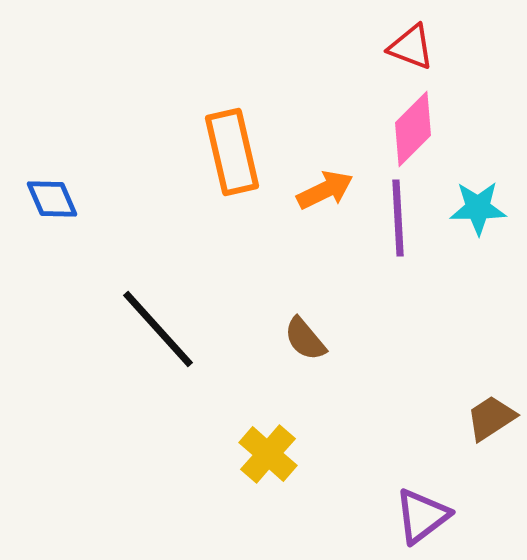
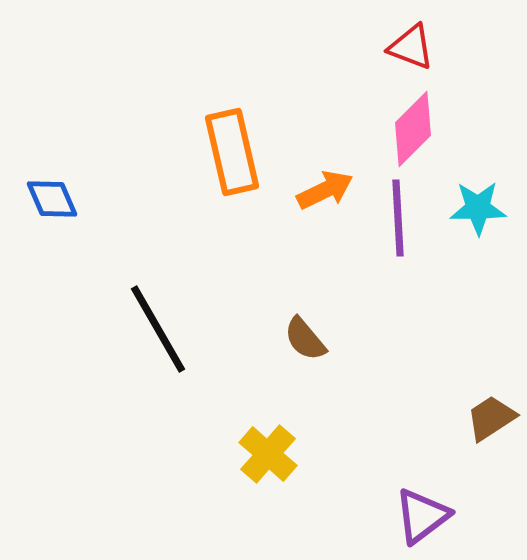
black line: rotated 12 degrees clockwise
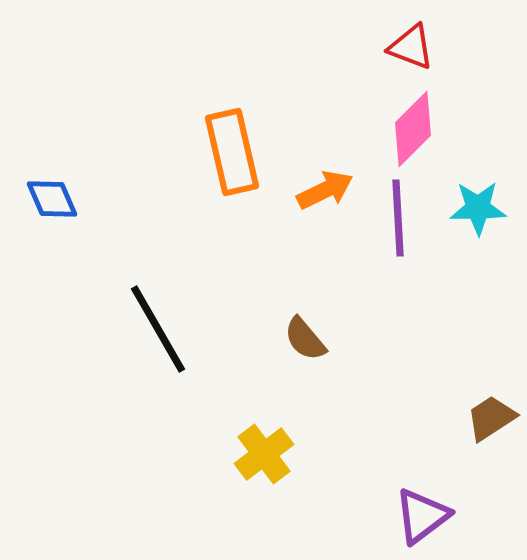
yellow cross: moved 4 px left; rotated 12 degrees clockwise
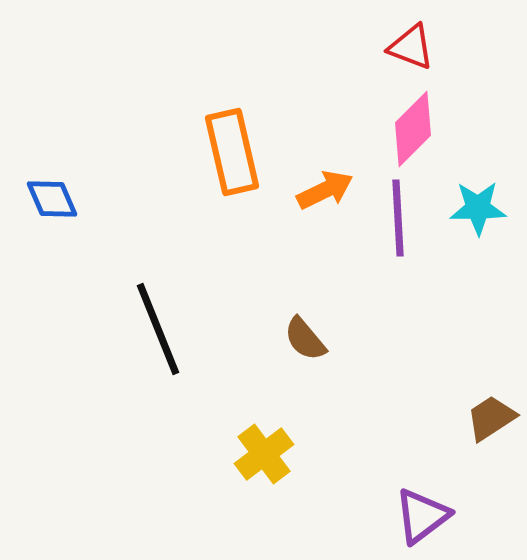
black line: rotated 8 degrees clockwise
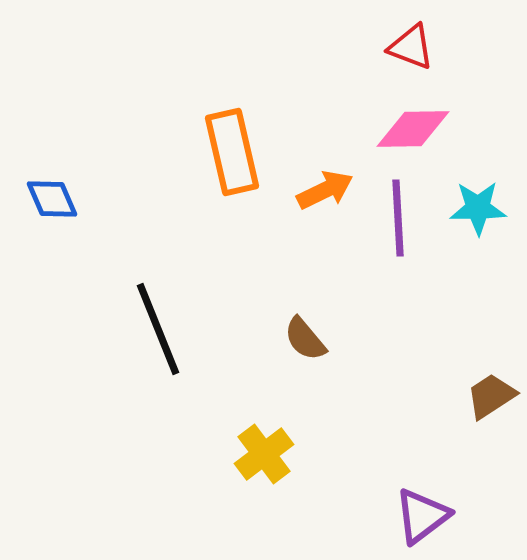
pink diamond: rotated 44 degrees clockwise
brown trapezoid: moved 22 px up
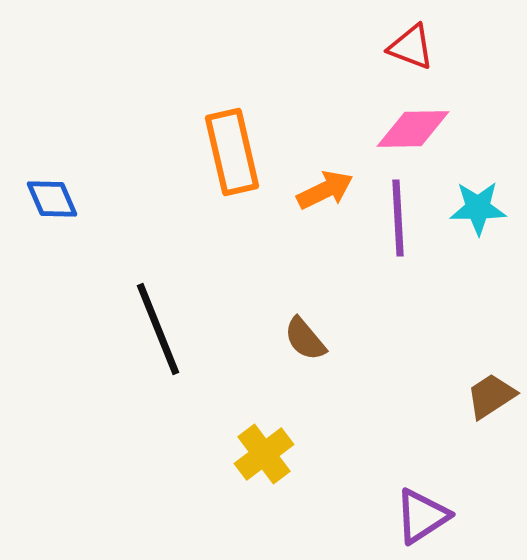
purple triangle: rotated 4 degrees clockwise
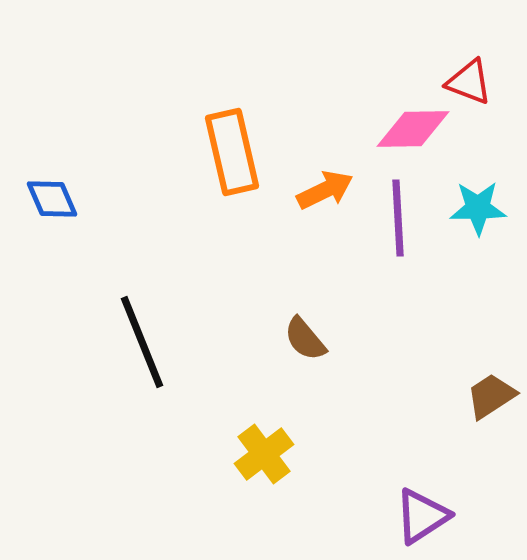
red triangle: moved 58 px right, 35 px down
black line: moved 16 px left, 13 px down
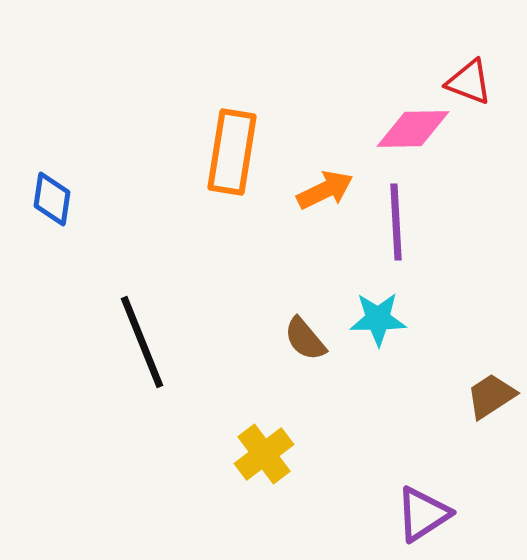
orange rectangle: rotated 22 degrees clockwise
blue diamond: rotated 32 degrees clockwise
cyan star: moved 100 px left, 111 px down
purple line: moved 2 px left, 4 px down
purple triangle: moved 1 px right, 2 px up
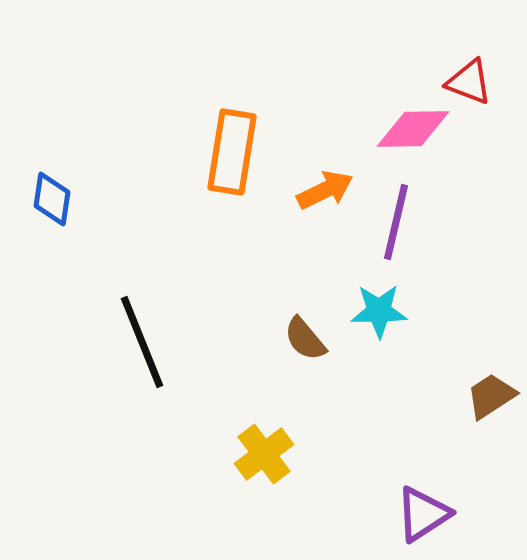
purple line: rotated 16 degrees clockwise
cyan star: moved 1 px right, 8 px up
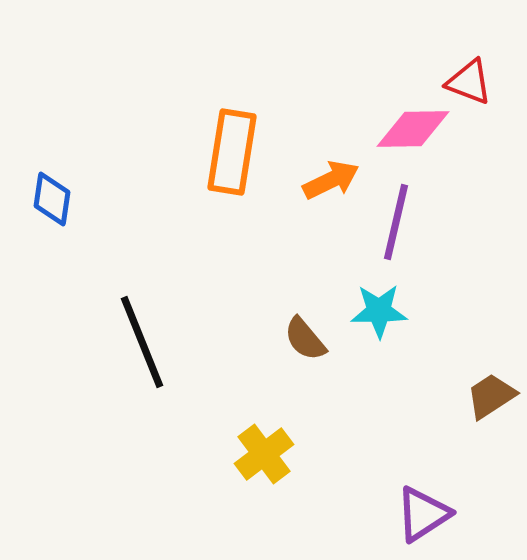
orange arrow: moved 6 px right, 10 px up
